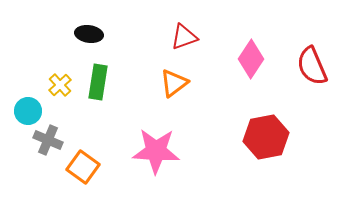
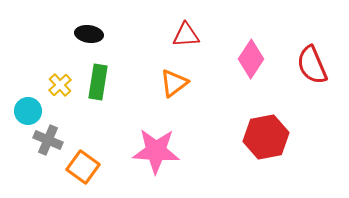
red triangle: moved 2 px right, 2 px up; rotated 16 degrees clockwise
red semicircle: moved 1 px up
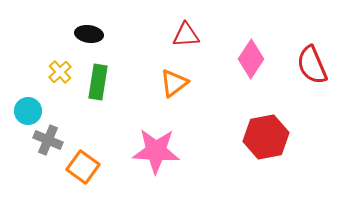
yellow cross: moved 13 px up
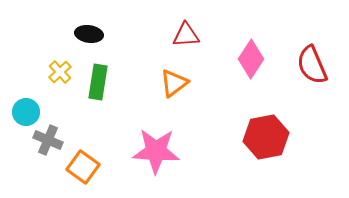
cyan circle: moved 2 px left, 1 px down
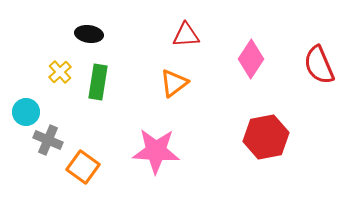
red semicircle: moved 7 px right
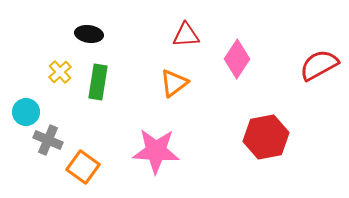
pink diamond: moved 14 px left
red semicircle: rotated 84 degrees clockwise
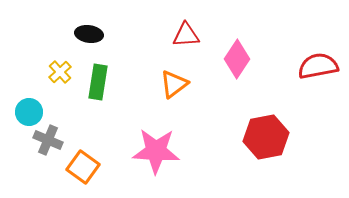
red semicircle: moved 1 px left, 1 px down; rotated 18 degrees clockwise
orange triangle: moved 1 px down
cyan circle: moved 3 px right
